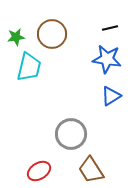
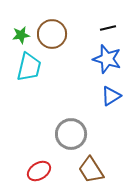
black line: moved 2 px left
green star: moved 5 px right, 2 px up
blue star: rotated 8 degrees clockwise
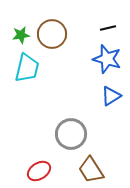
cyan trapezoid: moved 2 px left, 1 px down
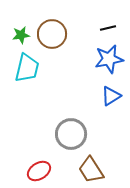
blue star: moved 2 px right; rotated 28 degrees counterclockwise
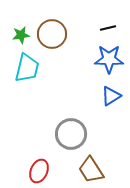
blue star: rotated 12 degrees clockwise
red ellipse: rotated 35 degrees counterclockwise
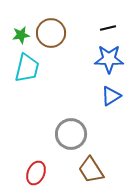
brown circle: moved 1 px left, 1 px up
red ellipse: moved 3 px left, 2 px down
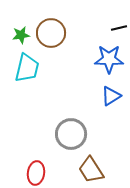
black line: moved 11 px right
red ellipse: rotated 15 degrees counterclockwise
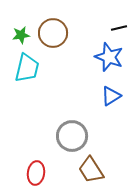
brown circle: moved 2 px right
blue star: moved 2 px up; rotated 20 degrees clockwise
gray circle: moved 1 px right, 2 px down
